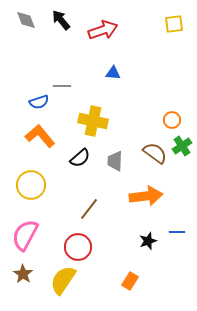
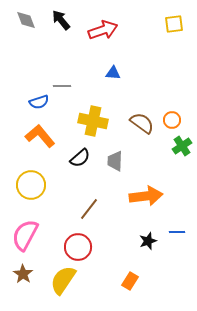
brown semicircle: moved 13 px left, 30 px up
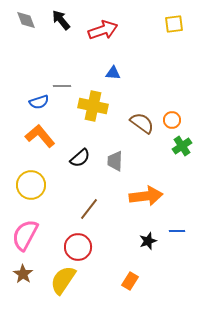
yellow cross: moved 15 px up
blue line: moved 1 px up
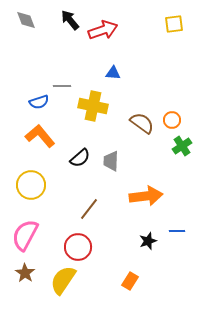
black arrow: moved 9 px right
gray trapezoid: moved 4 px left
brown star: moved 2 px right, 1 px up
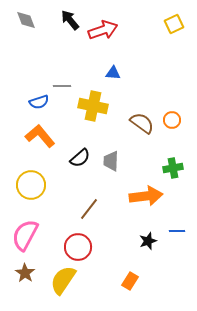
yellow square: rotated 18 degrees counterclockwise
green cross: moved 9 px left, 22 px down; rotated 24 degrees clockwise
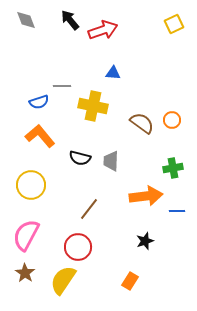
black semicircle: rotated 55 degrees clockwise
blue line: moved 20 px up
pink semicircle: moved 1 px right
black star: moved 3 px left
